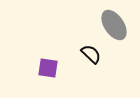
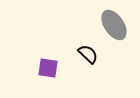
black semicircle: moved 3 px left
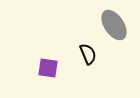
black semicircle: rotated 25 degrees clockwise
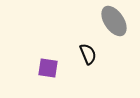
gray ellipse: moved 4 px up
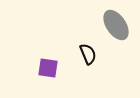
gray ellipse: moved 2 px right, 4 px down
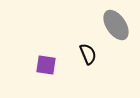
purple square: moved 2 px left, 3 px up
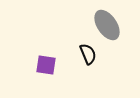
gray ellipse: moved 9 px left
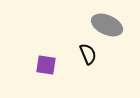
gray ellipse: rotated 32 degrees counterclockwise
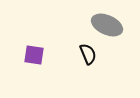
purple square: moved 12 px left, 10 px up
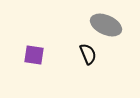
gray ellipse: moved 1 px left
